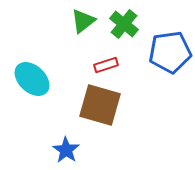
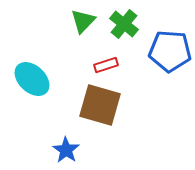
green triangle: rotated 8 degrees counterclockwise
blue pentagon: moved 1 px up; rotated 12 degrees clockwise
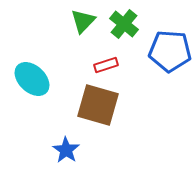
brown square: moved 2 px left
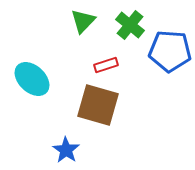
green cross: moved 6 px right, 1 px down
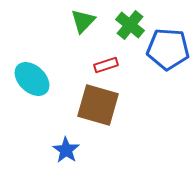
blue pentagon: moved 2 px left, 2 px up
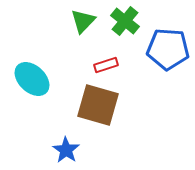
green cross: moved 5 px left, 4 px up
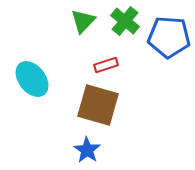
blue pentagon: moved 1 px right, 12 px up
cyan ellipse: rotated 9 degrees clockwise
blue star: moved 21 px right
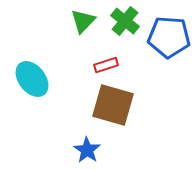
brown square: moved 15 px right
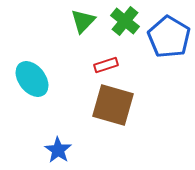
blue pentagon: rotated 27 degrees clockwise
blue star: moved 29 px left
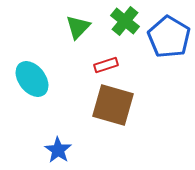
green triangle: moved 5 px left, 6 px down
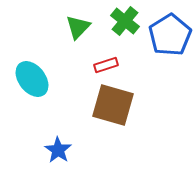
blue pentagon: moved 1 px right, 2 px up; rotated 9 degrees clockwise
